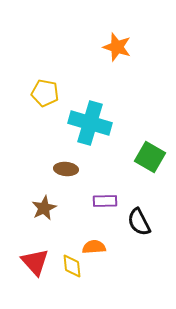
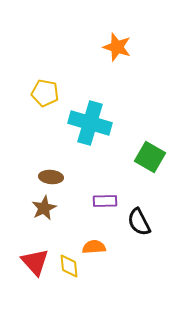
brown ellipse: moved 15 px left, 8 px down
yellow diamond: moved 3 px left
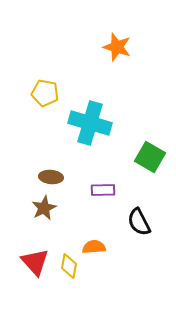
purple rectangle: moved 2 px left, 11 px up
yellow diamond: rotated 15 degrees clockwise
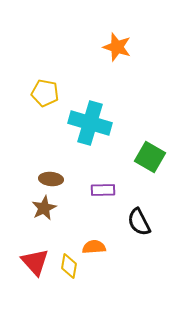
brown ellipse: moved 2 px down
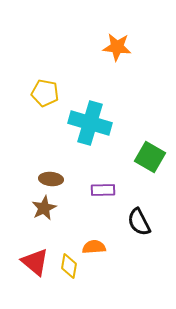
orange star: rotated 12 degrees counterclockwise
red triangle: rotated 8 degrees counterclockwise
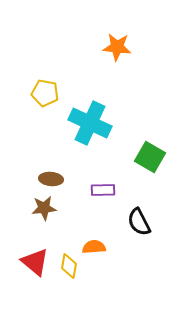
cyan cross: rotated 9 degrees clockwise
brown star: rotated 20 degrees clockwise
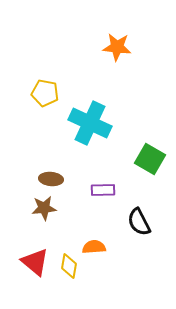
green square: moved 2 px down
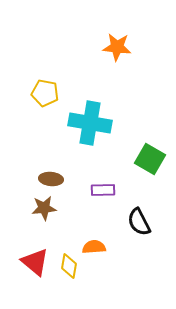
cyan cross: rotated 15 degrees counterclockwise
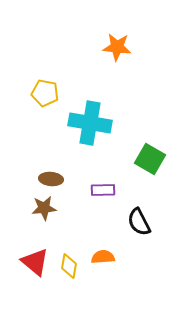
orange semicircle: moved 9 px right, 10 px down
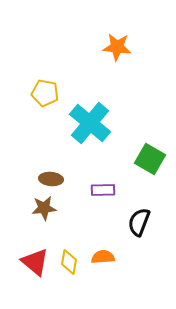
cyan cross: rotated 30 degrees clockwise
black semicircle: rotated 48 degrees clockwise
yellow diamond: moved 4 px up
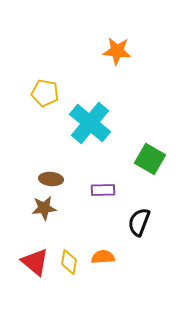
orange star: moved 4 px down
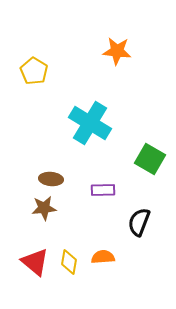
yellow pentagon: moved 11 px left, 22 px up; rotated 20 degrees clockwise
cyan cross: rotated 9 degrees counterclockwise
